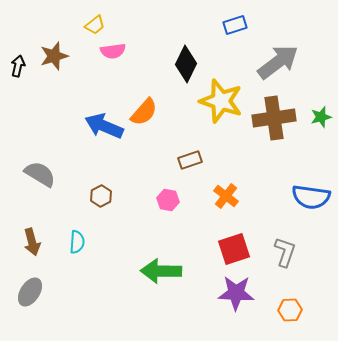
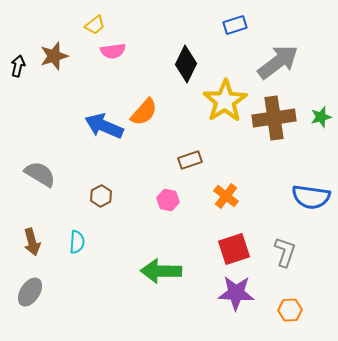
yellow star: moved 4 px right; rotated 21 degrees clockwise
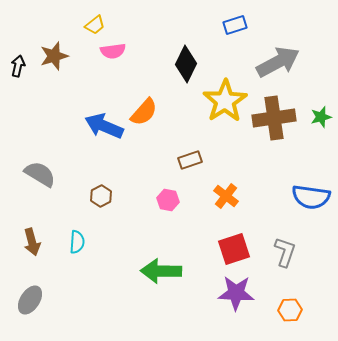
gray arrow: rotated 9 degrees clockwise
gray ellipse: moved 8 px down
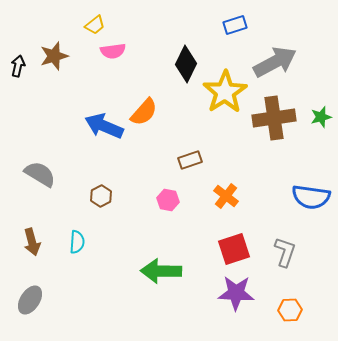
gray arrow: moved 3 px left
yellow star: moved 9 px up
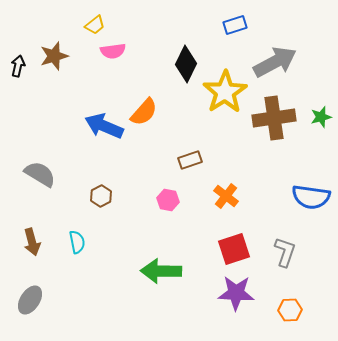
cyan semicircle: rotated 15 degrees counterclockwise
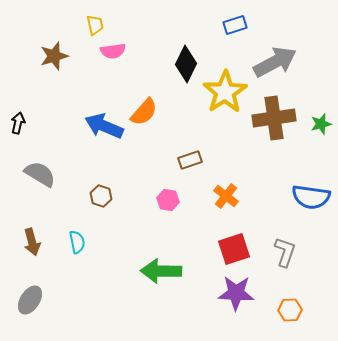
yellow trapezoid: rotated 65 degrees counterclockwise
black arrow: moved 57 px down
green star: moved 7 px down
brown hexagon: rotated 15 degrees counterclockwise
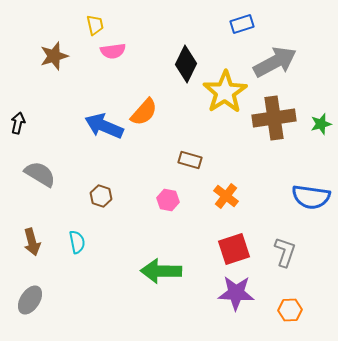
blue rectangle: moved 7 px right, 1 px up
brown rectangle: rotated 35 degrees clockwise
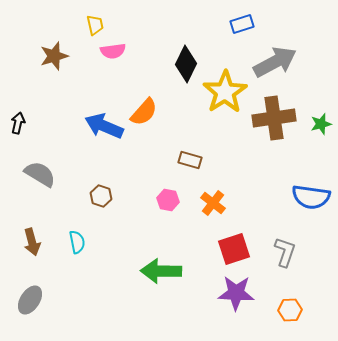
orange cross: moved 13 px left, 7 px down
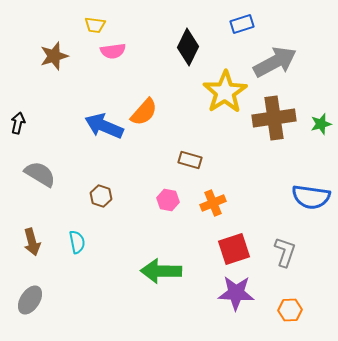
yellow trapezoid: rotated 110 degrees clockwise
black diamond: moved 2 px right, 17 px up
orange cross: rotated 30 degrees clockwise
